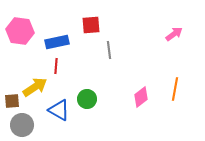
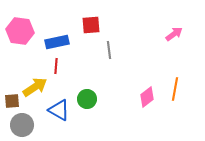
pink diamond: moved 6 px right
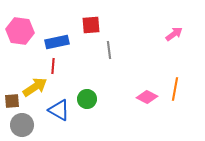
red line: moved 3 px left
pink diamond: rotated 65 degrees clockwise
